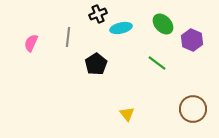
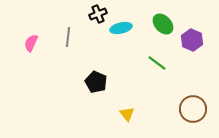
black pentagon: moved 18 px down; rotated 15 degrees counterclockwise
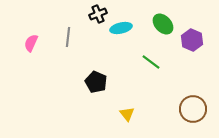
green line: moved 6 px left, 1 px up
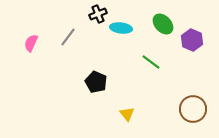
cyan ellipse: rotated 20 degrees clockwise
gray line: rotated 30 degrees clockwise
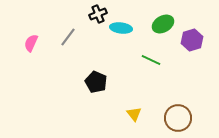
green ellipse: rotated 75 degrees counterclockwise
purple hexagon: rotated 20 degrees clockwise
green line: moved 2 px up; rotated 12 degrees counterclockwise
brown circle: moved 15 px left, 9 px down
yellow triangle: moved 7 px right
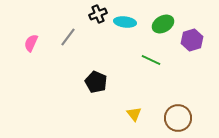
cyan ellipse: moved 4 px right, 6 px up
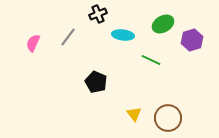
cyan ellipse: moved 2 px left, 13 px down
pink semicircle: moved 2 px right
brown circle: moved 10 px left
